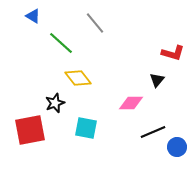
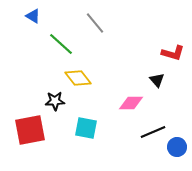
green line: moved 1 px down
black triangle: rotated 21 degrees counterclockwise
black star: moved 2 px up; rotated 18 degrees clockwise
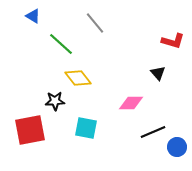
red L-shape: moved 12 px up
black triangle: moved 1 px right, 7 px up
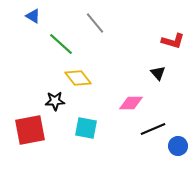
black line: moved 3 px up
blue circle: moved 1 px right, 1 px up
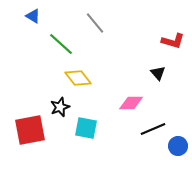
black star: moved 5 px right, 6 px down; rotated 18 degrees counterclockwise
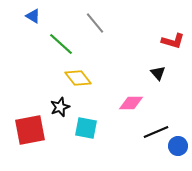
black line: moved 3 px right, 3 px down
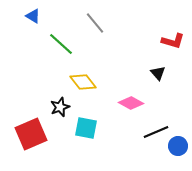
yellow diamond: moved 5 px right, 4 px down
pink diamond: rotated 30 degrees clockwise
red square: moved 1 px right, 4 px down; rotated 12 degrees counterclockwise
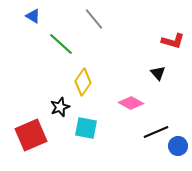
gray line: moved 1 px left, 4 px up
yellow diamond: rotated 72 degrees clockwise
red square: moved 1 px down
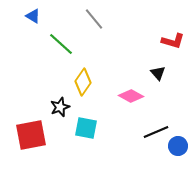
pink diamond: moved 7 px up
red square: rotated 12 degrees clockwise
